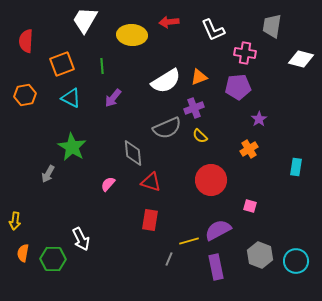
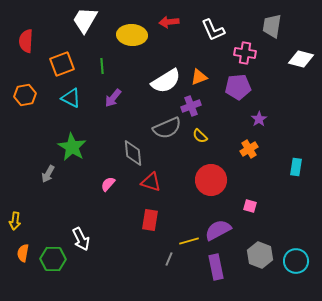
purple cross: moved 3 px left, 2 px up
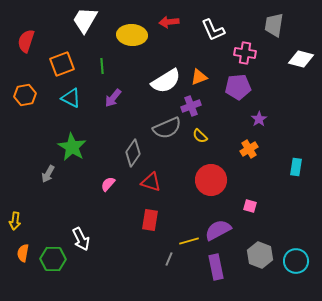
gray trapezoid: moved 2 px right, 1 px up
red semicircle: rotated 15 degrees clockwise
gray diamond: rotated 40 degrees clockwise
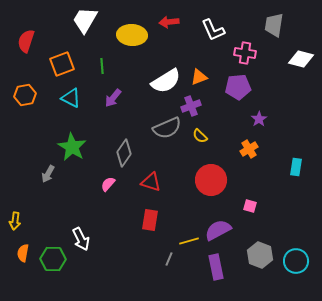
gray diamond: moved 9 px left
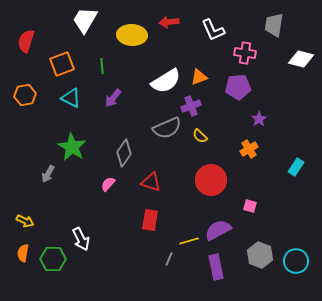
cyan rectangle: rotated 24 degrees clockwise
yellow arrow: moved 10 px right; rotated 72 degrees counterclockwise
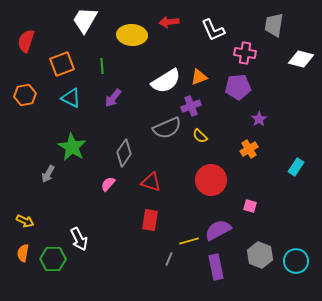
white arrow: moved 2 px left
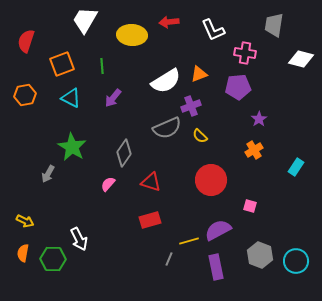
orange triangle: moved 3 px up
orange cross: moved 5 px right, 1 px down
red rectangle: rotated 65 degrees clockwise
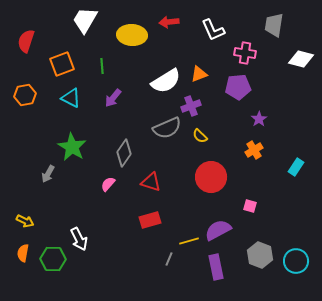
red circle: moved 3 px up
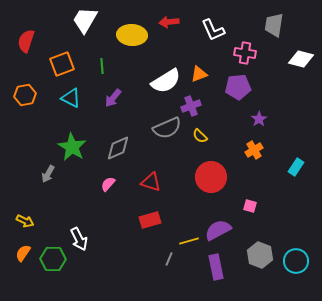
gray diamond: moved 6 px left, 5 px up; rotated 32 degrees clockwise
orange semicircle: rotated 24 degrees clockwise
